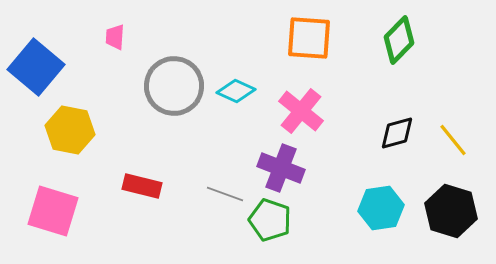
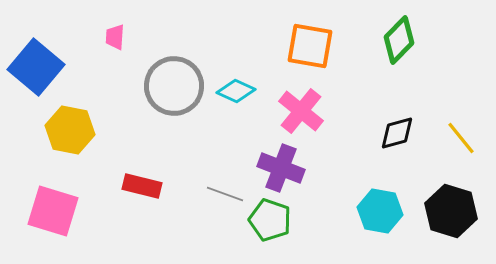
orange square: moved 1 px right, 8 px down; rotated 6 degrees clockwise
yellow line: moved 8 px right, 2 px up
cyan hexagon: moved 1 px left, 3 px down; rotated 18 degrees clockwise
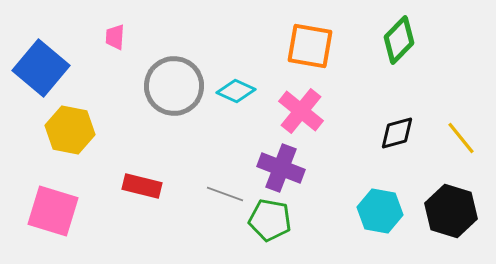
blue square: moved 5 px right, 1 px down
green pentagon: rotated 9 degrees counterclockwise
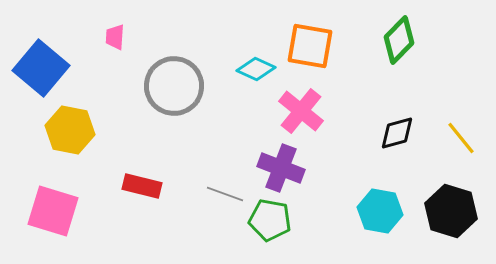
cyan diamond: moved 20 px right, 22 px up
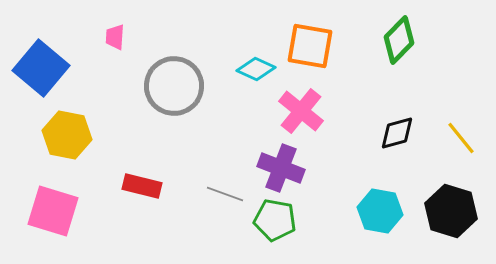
yellow hexagon: moved 3 px left, 5 px down
green pentagon: moved 5 px right
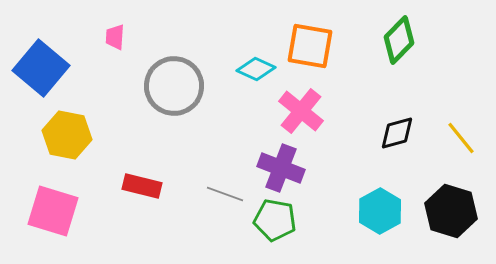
cyan hexagon: rotated 21 degrees clockwise
